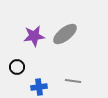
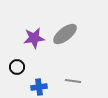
purple star: moved 2 px down
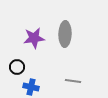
gray ellipse: rotated 50 degrees counterclockwise
blue cross: moved 8 px left; rotated 21 degrees clockwise
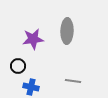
gray ellipse: moved 2 px right, 3 px up
purple star: moved 1 px left, 1 px down
black circle: moved 1 px right, 1 px up
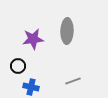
gray line: rotated 28 degrees counterclockwise
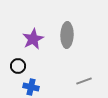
gray ellipse: moved 4 px down
purple star: rotated 20 degrees counterclockwise
gray line: moved 11 px right
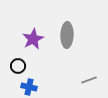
gray line: moved 5 px right, 1 px up
blue cross: moved 2 px left
